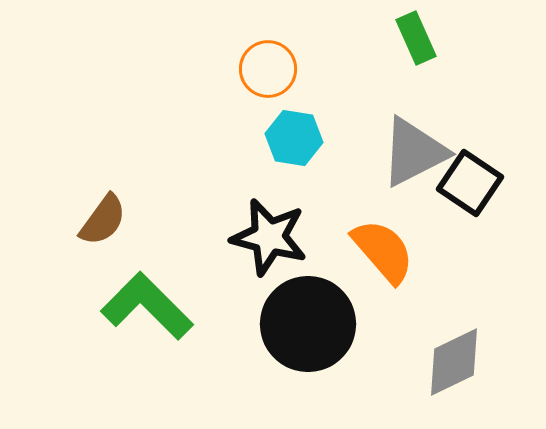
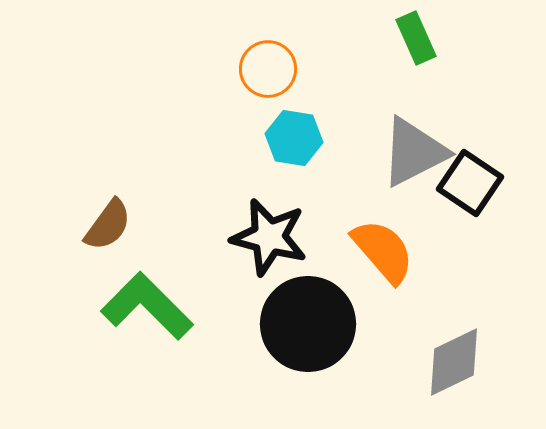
brown semicircle: moved 5 px right, 5 px down
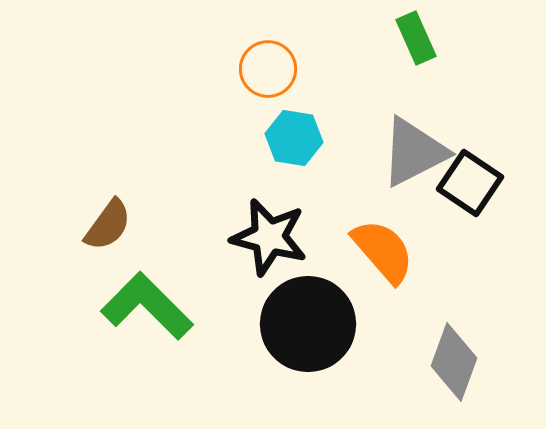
gray diamond: rotated 44 degrees counterclockwise
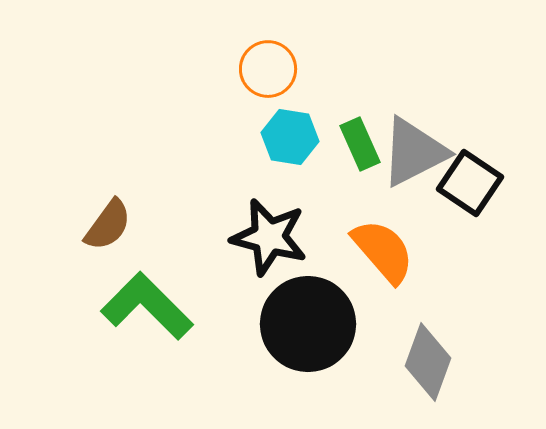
green rectangle: moved 56 px left, 106 px down
cyan hexagon: moved 4 px left, 1 px up
gray diamond: moved 26 px left
